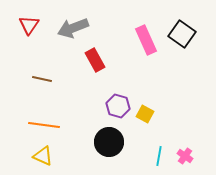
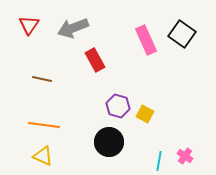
cyan line: moved 5 px down
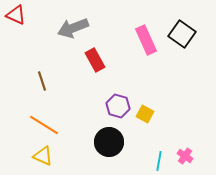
red triangle: moved 13 px left, 10 px up; rotated 40 degrees counterclockwise
brown line: moved 2 px down; rotated 60 degrees clockwise
orange line: rotated 24 degrees clockwise
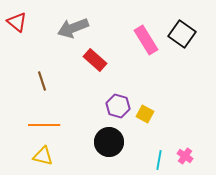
red triangle: moved 1 px right, 7 px down; rotated 15 degrees clockwise
pink rectangle: rotated 8 degrees counterclockwise
red rectangle: rotated 20 degrees counterclockwise
orange line: rotated 32 degrees counterclockwise
yellow triangle: rotated 10 degrees counterclockwise
cyan line: moved 1 px up
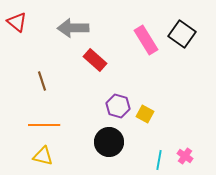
gray arrow: rotated 20 degrees clockwise
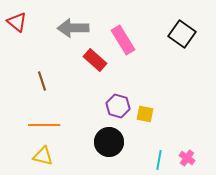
pink rectangle: moved 23 px left
yellow square: rotated 18 degrees counterclockwise
pink cross: moved 2 px right, 2 px down
